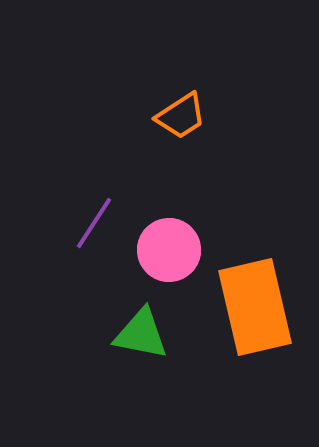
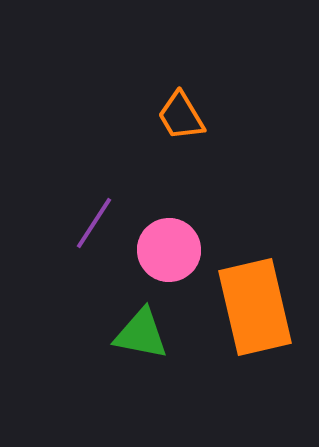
orange trapezoid: rotated 92 degrees clockwise
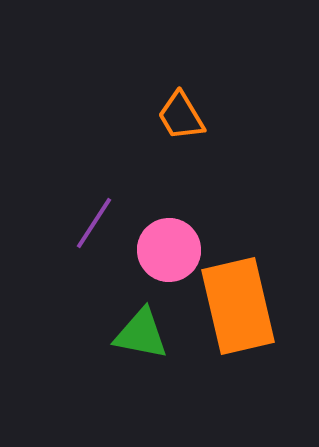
orange rectangle: moved 17 px left, 1 px up
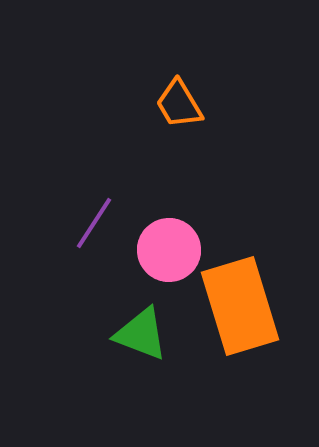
orange trapezoid: moved 2 px left, 12 px up
orange rectangle: moved 2 px right; rotated 4 degrees counterclockwise
green triangle: rotated 10 degrees clockwise
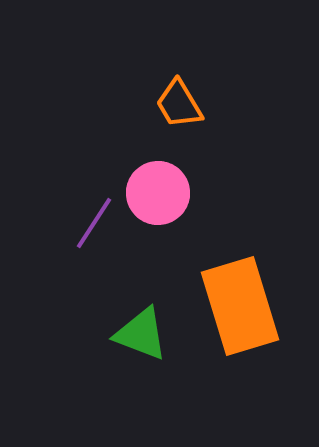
pink circle: moved 11 px left, 57 px up
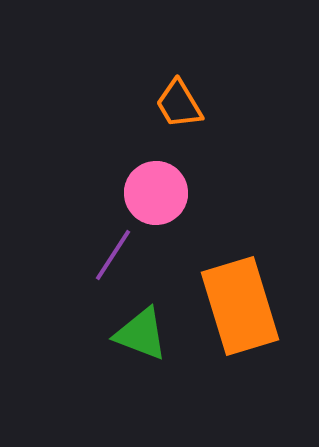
pink circle: moved 2 px left
purple line: moved 19 px right, 32 px down
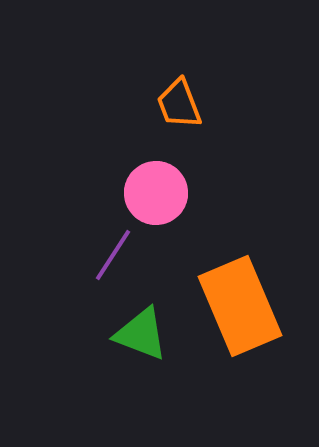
orange trapezoid: rotated 10 degrees clockwise
orange rectangle: rotated 6 degrees counterclockwise
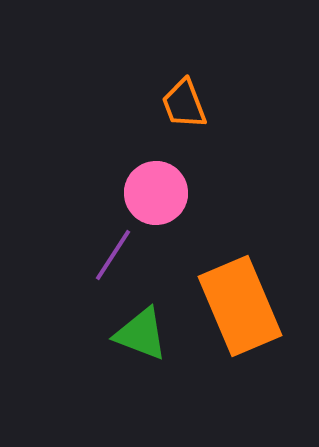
orange trapezoid: moved 5 px right
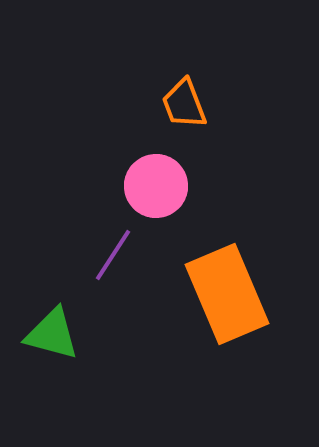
pink circle: moved 7 px up
orange rectangle: moved 13 px left, 12 px up
green triangle: moved 89 px left; rotated 6 degrees counterclockwise
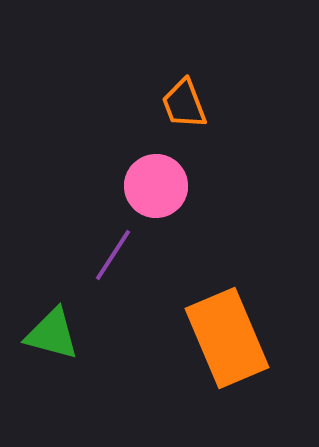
orange rectangle: moved 44 px down
